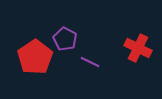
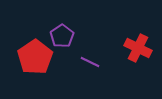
purple pentagon: moved 3 px left, 3 px up; rotated 10 degrees clockwise
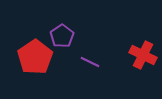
red cross: moved 5 px right, 7 px down
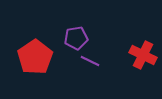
purple pentagon: moved 14 px right, 2 px down; rotated 25 degrees clockwise
purple line: moved 1 px up
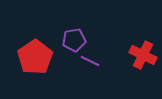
purple pentagon: moved 2 px left, 2 px down
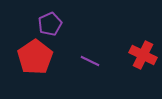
purple pentagon: moved 24 px left, 16 px up; rotated 15 degrees counterclockwise
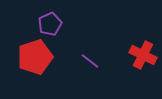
red pentagon: rotated 16 degrees clockwise
purple line: rotated 12 degrees clockwise
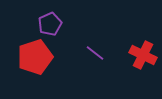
purple line: moved 5 px right, 8 px up
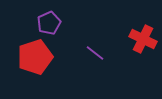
purple pentagon: moved 1 px left, 1 px up
red cross: moved 16 px up
